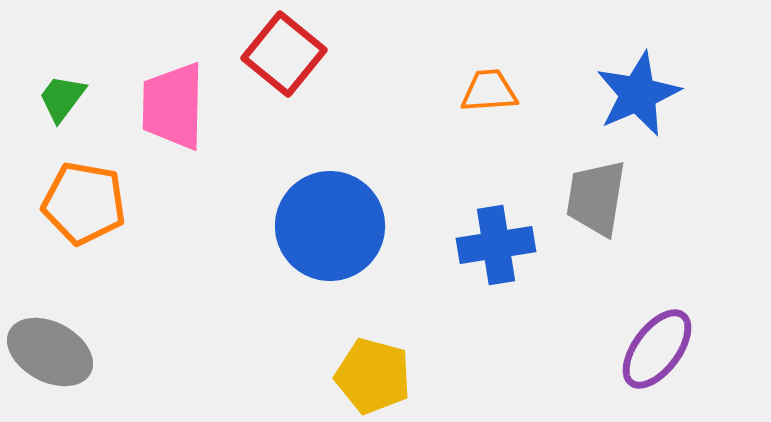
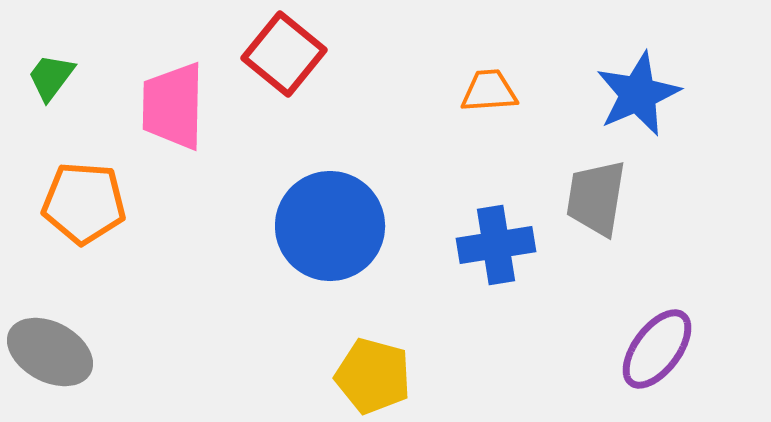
green trapezoid: moved 11 px left, 21 px up
orange pentagon: rotated 6 degrees counterclockwise
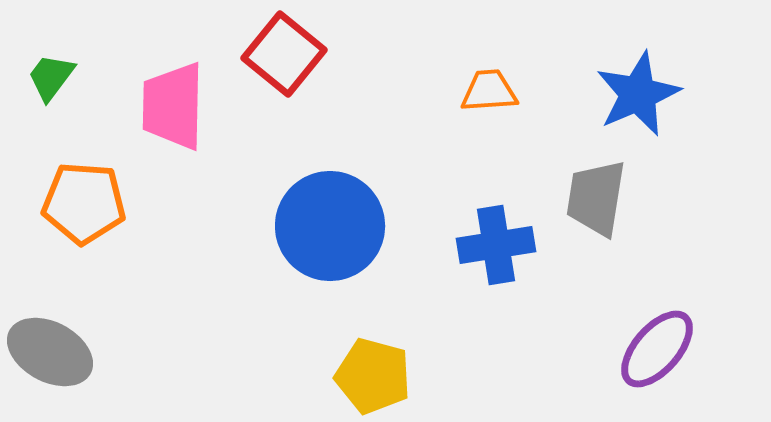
purple ellipse: rotated 4 degrees clockwise
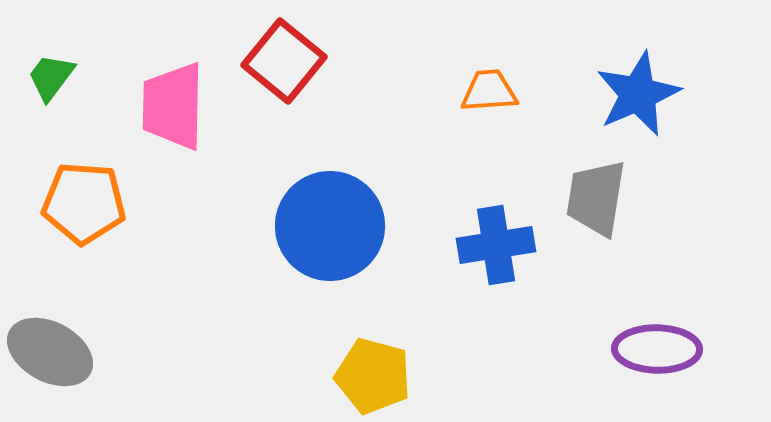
red square: moved 7 px down
purple ellipse: rotated 50 degrees clockwise
